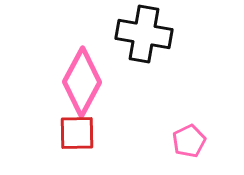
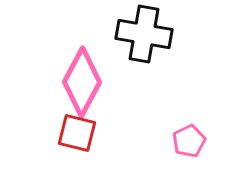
red square: rotated 15 degrees clockwise
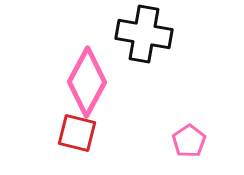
pink diamond: moved 5 px right
pink pentagon: rotated 8 degrees counterclockwise
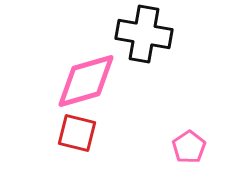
pink diamond: moved 1 px left, 1 px up; rotated 46 degrees clockwise
pink pentagon: moved 6 px down
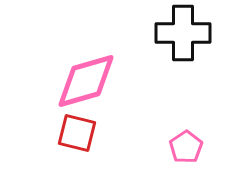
black cross: moved 39 px right, 1 px up; rotated 10 degrees counterclockwise
pink pentagon: moved 3 px left
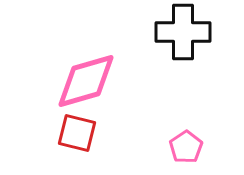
black cross: moved 1 px up
